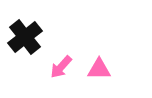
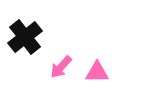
pink triangle: moved 2 px left, 3 px down
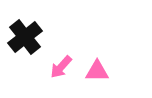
pink triangle: moved 1 px up
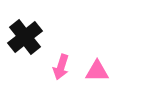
pink arrow: rotated 25 degrees counterclockwise
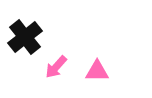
pink arrow: moved 5 px left; rotated 25 degrees clockwise
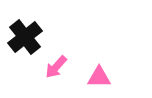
pink triangle: moved 2 px right, 6 px down
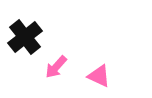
pink triangle: moved 1 px up; rotated 25 degrees clockwise
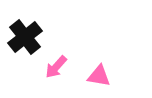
pink triangle: rotated 15 degrees counterclockwise
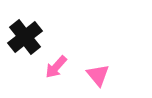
pink triangle: moved 1 px left, 1 px up; rotated 40 degrees clockwise
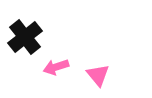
pink arrow: rotated 30 degrees clockwise
